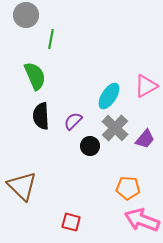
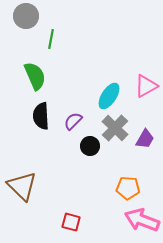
gray circle: moved 1 px down
purple trapezoid: rotated 10 degrees counterclockwise
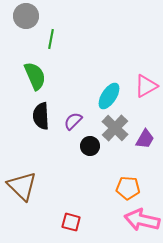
pink arrow: rotated 8 degrees counterclockwise
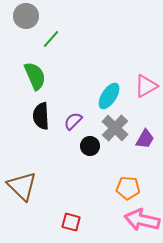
green line: rotated 30 degrees clockwise
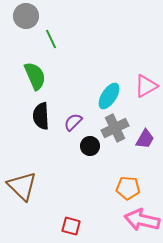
green line: rotated 66 degrees counterclockwise
purple semicircle: moved 1 px down
gray cross: rotated 20 degrees clockwise
red square: moved 4 px down
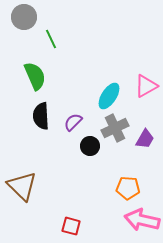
gray circle: moved 2 px left, 1 px down
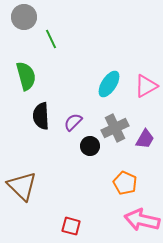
green semicircle: moved 9 px left; rotated 8 degrees clockwise
cyan ellipse: moved 12 px up
orange pentagon: moved 3 px left, 5 px up; rotated 20 degrees clockwise
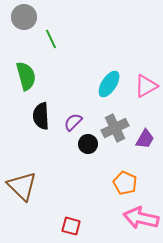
black circle: moved 2 px left, 2 px up
pink arrow: moved 1 px left, 2 px up
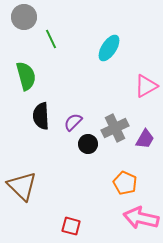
cyan ellipse: moved 36 px up
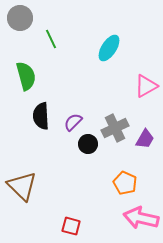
gray circle: moved 4 px left, 1 px down
